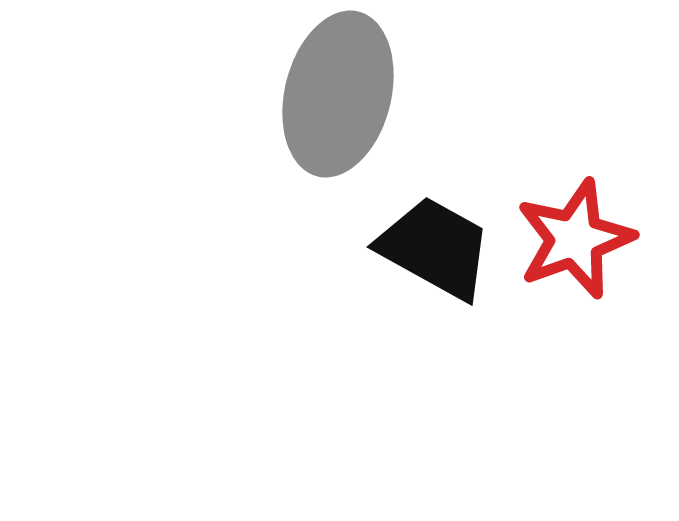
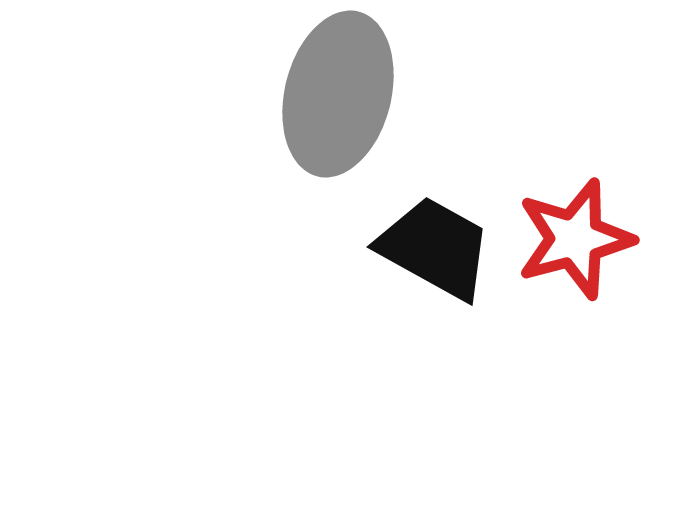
red star: rotated 5 degrees clockwise
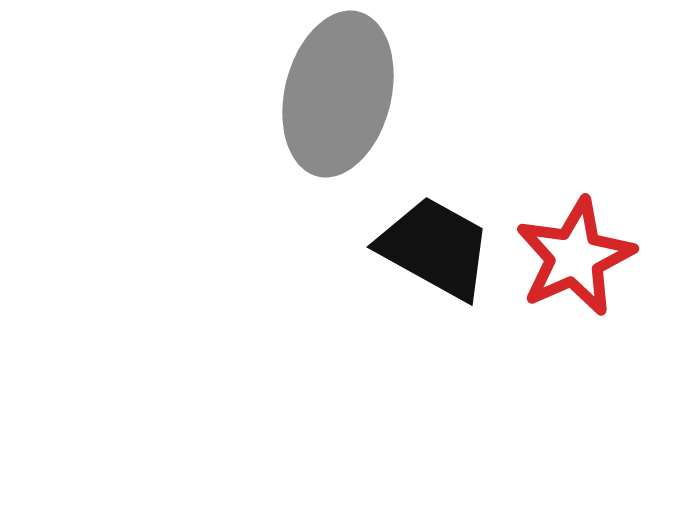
red star: moved 18 px down; rotated 9 degrees counterclockwise
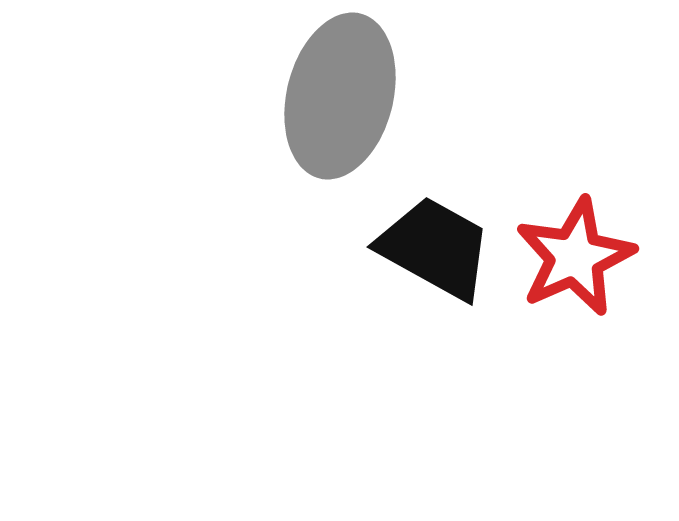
gray ellipse: moved 2 px right, 2 px down
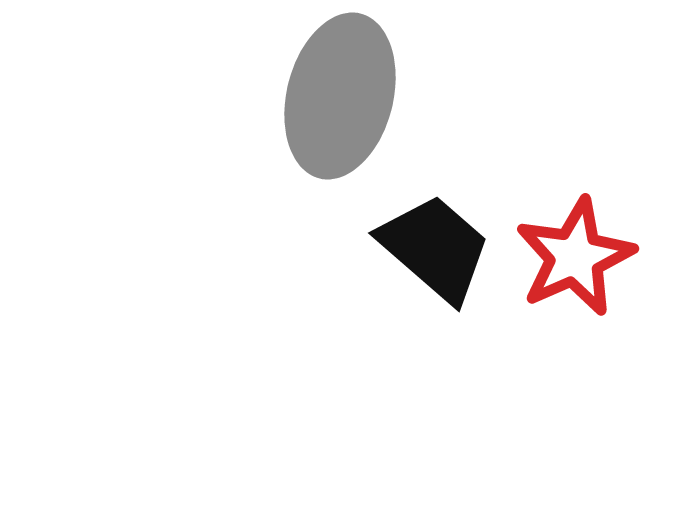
black trapezoid: rotated 12 degrees clockwise
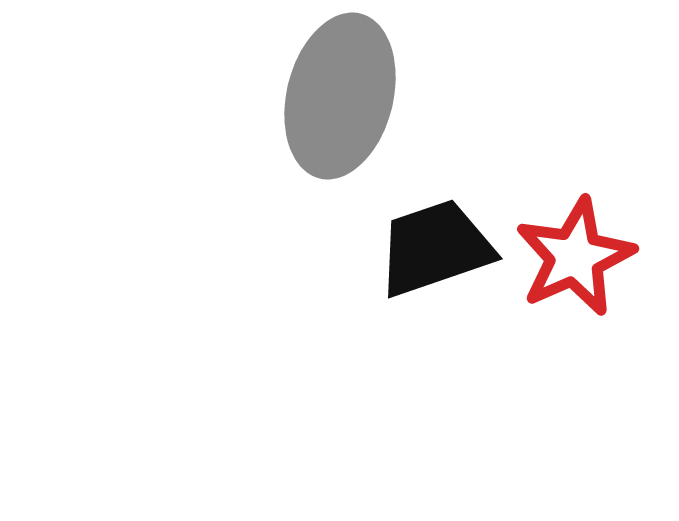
black trapezoid: rotated 60 degrees counterclockwise
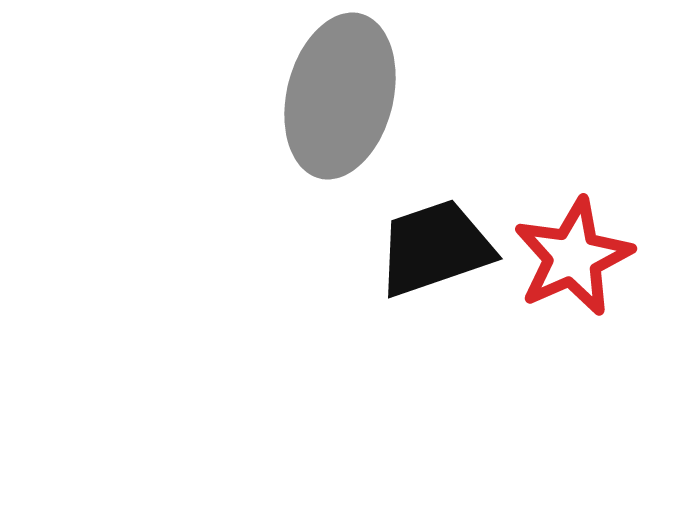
red star: moved 2 px left
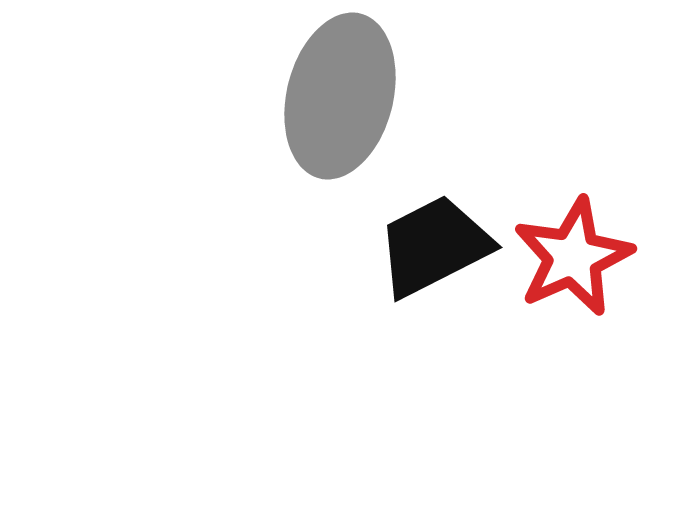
black trapezoid: moved 1 px left, 2 px up; rotated 8 degrees counterclockwise
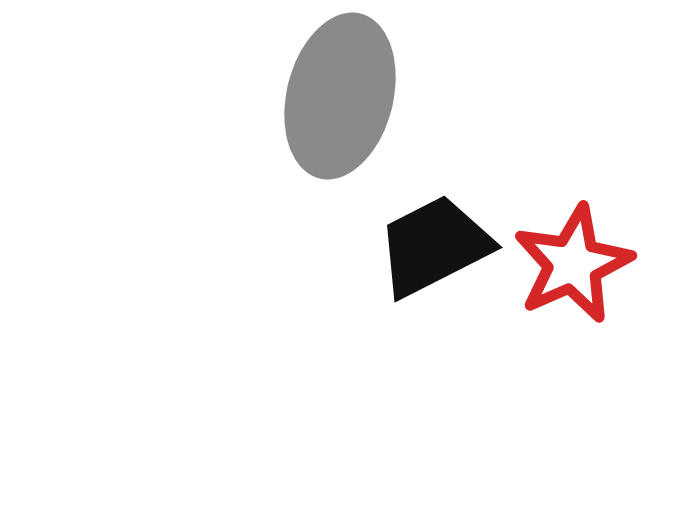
red star: moved 7 px down
